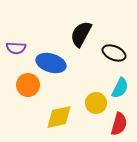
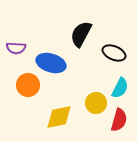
red semicircle: moved 4 px up
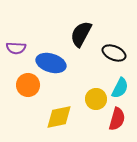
yellow circle: moved 4 px up
red semicircle: moved 2 px left, 1 px up
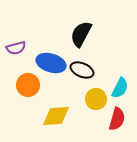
purple semicircle: rotated 18 degrees counterclockwise
black ellipse: moved 32 px left, 17 px down
yellow diamond: moved 3 px left, 1 px up; rotated 8 degrees clockwise
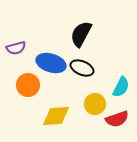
black ellipse: moved 2 px up
cyan semicircle: moved 1 px right, 1 px up
yellow circle: moved 1 px left, 5 px down
red semicircle: rotated 55 degrees clockwise
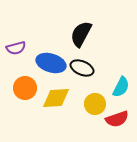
orange circle: moved 3 px left, 3 px down
yellow diamond: moved 18 px up
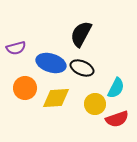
cyan semicircle: moved 5 px left, 1 px down
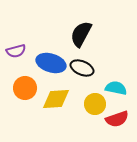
purple semicircle: moved 3 px down
cyan semicircle: rotated 105 degrees counterclockwise
yellow diamond: moved 1 px down
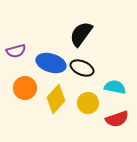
black semicircle: rotated 8 degrees clockwise
cyan semicircle: moved 1 px left, 1 px up
yellow diamond: rotated 44 degrees counterclockwise
yellow circle: moved 7 px left, 1 px up
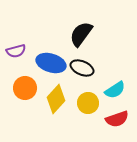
cyan semicircle: moved 3 px down; rotated 135 degrees clockwise
